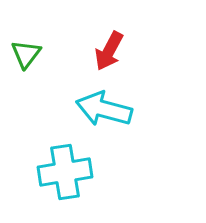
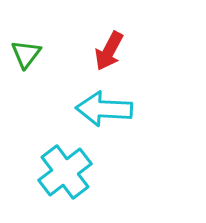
cyan arrow: rotated 12 degrees counterclockwise
cyan cross: rotated 28 degrees counterclockwise
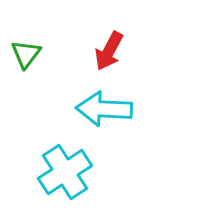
cyan cross: rotated 4 degrees clockwise
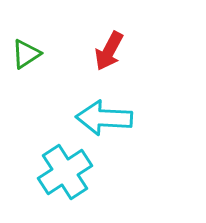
green triangle: rotated 20 degrees clockwise
cyan arrow: moved 9 px down
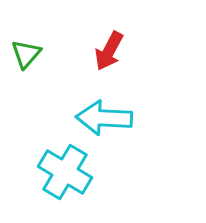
green triangle: rotated 16 degrees counterclockwise
cyan cross: rotated 26 degrees counterclockwise
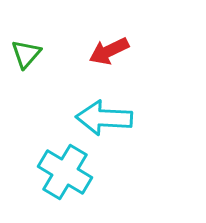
red arrow: rotated 36 degrees clockwise
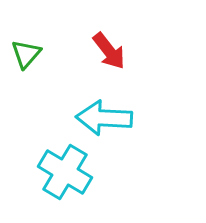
red arrow: rotated 102 degrees counterclockwise
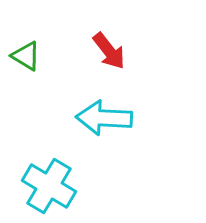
green triangle: moved 2 px down; rotated 40 degrees counterclockwise
cyan cross: moved 16 px left, 14 px down
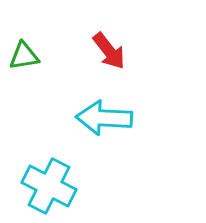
green triangle: moved 2 px left; rotated 40 degrees counterclockwise
cyan cross: rotated 4 degrees counterclockwise
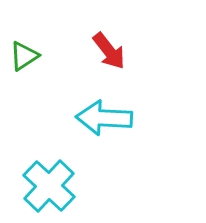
green triangle: rotated 24 degrees counterclockwise
cyan cross: rotated 16 degrees clockwise
